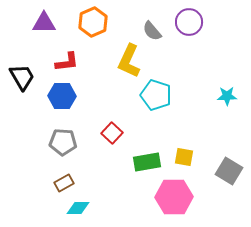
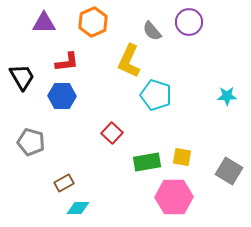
gray pentagon: moved 32 px left; rotated 12 degrees clockwise
yellow square: moved 2 px left
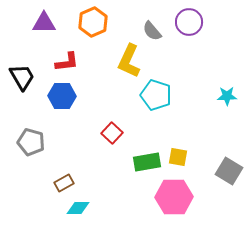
yellow square: moved 4 px left
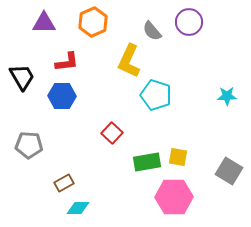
gray pentagon: moved 2 px left, 3 px down; rotated 12 degrees counterclockwise
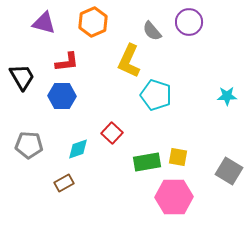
purple triangle: rotated 15 degrees clockwise
cyan diamond: moved 59 px up; rotated 20 degrees counterclockwise
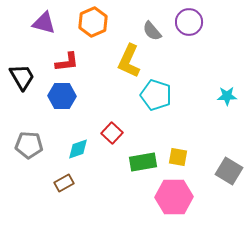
green rectangle: moved 4 px left
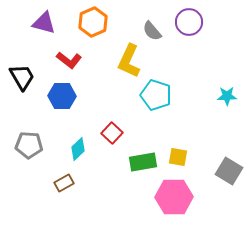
red L-shape: moved 2 px right, 2 px up; rotated 45 degrees clockwise
cyan diamond: rotated 25 degrees counterclockwise
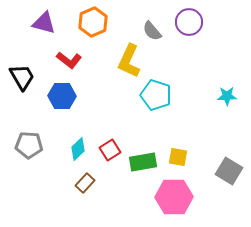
red square: moved 2 px left, 17 px down; rotated 15 degrees clockwise
brown rectangle: moved 21 px right; rotated 18 degrees counterclockwise
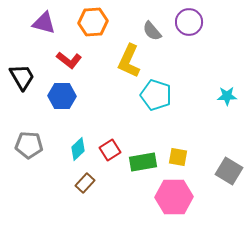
orange hexagon: rotated 20 degrees clockwise
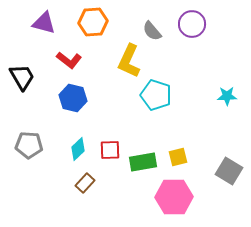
purple circle: moved 3 px right, 2 px down
blue hexagon: moved 11 px right, 2 px down; rotated 12 degrees clockwise
red square: rotated 30 degrees clockwise
yellow square: rotated 24 degrees counterclockwise
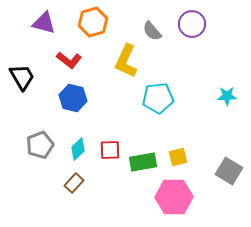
orange hexagon: rotated 12 degrees counterclockwise
yellow L-shape: moved 3 px left
cyan pentagon: moved 2 px right, 3 px down; rotated 24 degrees counterclockwise
gray pentagon: moved 11 px right; rotated 24 degrees counterclockwise
brown rectangle: moved 11 px left
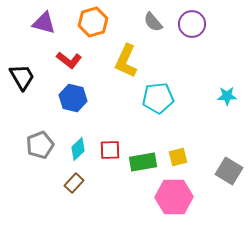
gray semicircle: moved 1 px right, 9 px up
